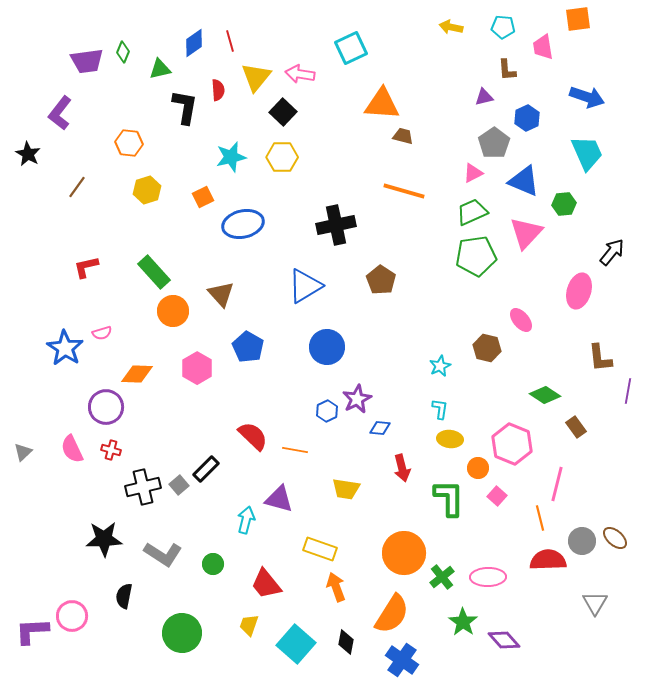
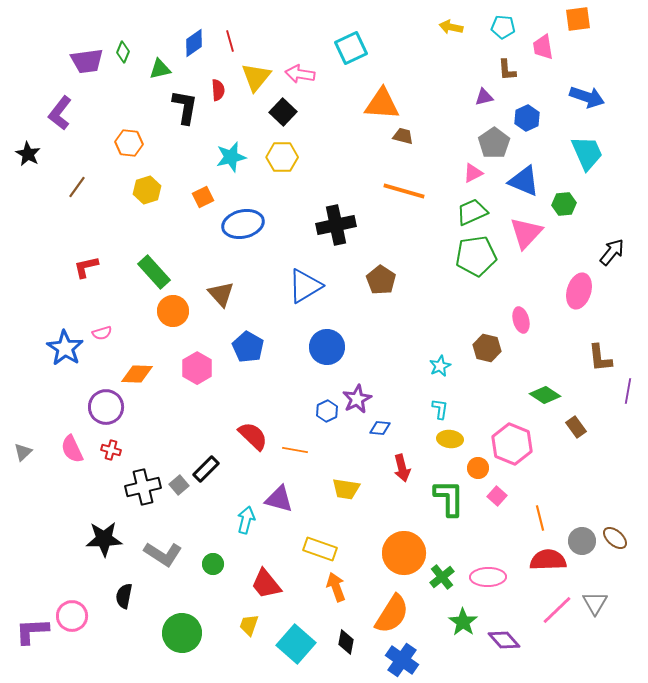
pink ellipse at (521, 320): rotated 25 degrees clockwise
pink line at (557, 484): moved 126 px down; rotated 32 degrees clockwise
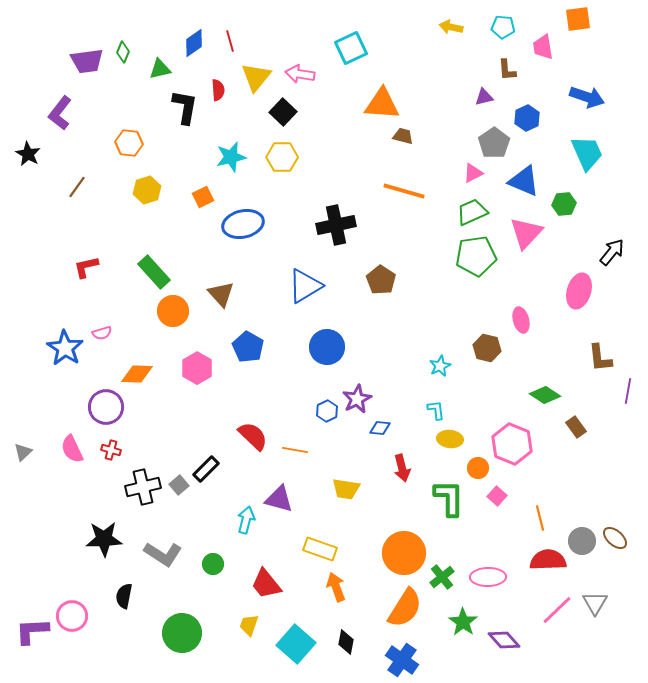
cyan L-shape at (440, 409): moved 4 px left, 1 px down; rotated 15 degrees counterclockwise
orange semicircle at (392, 614): moved 13 px right, 6 px up
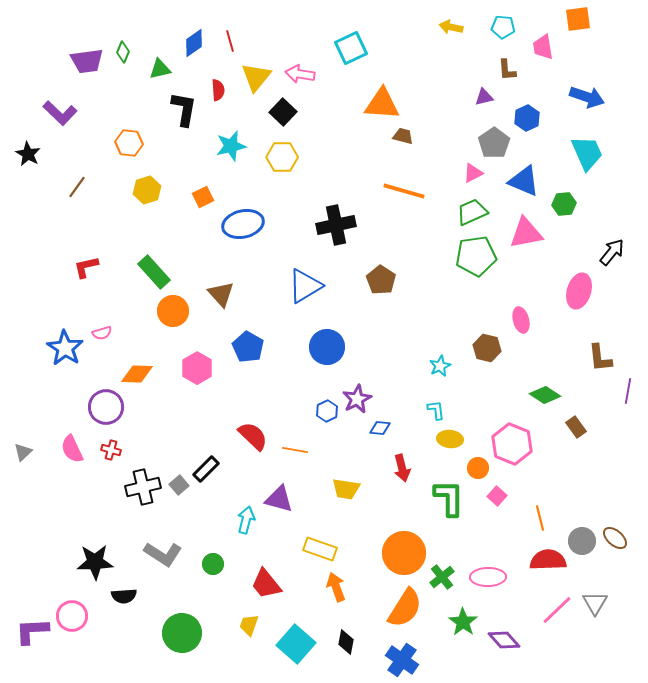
black L-shape at (185, 107): moved 1 px left, 2 px down
purple L-shape at (60, 113): rotated 84 degrees counterclockwise
cyan star at (231, 157): moved 11 px up
pink triangle at (526, 233): rotated 36 degrees clockwise
black star at (104, 539): moved 9 px left, 23 px down
black semicircle at (124, 596): rotated 105 degrees counterclockwise
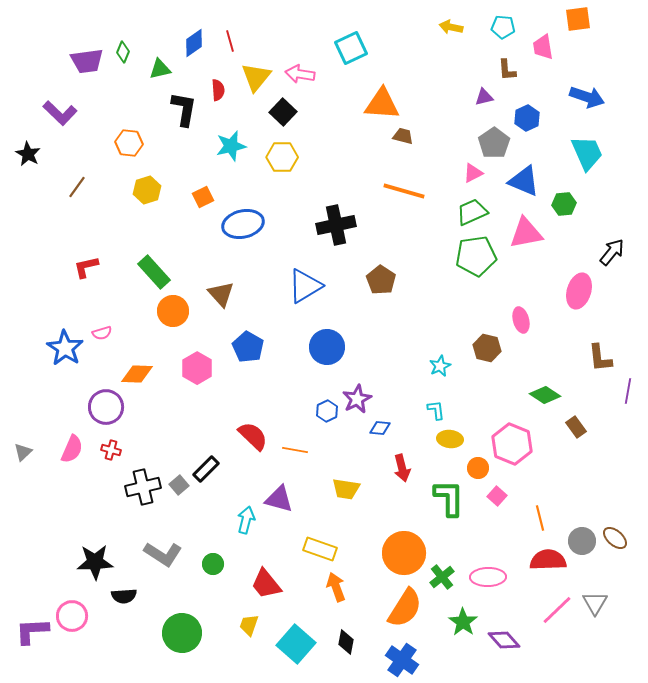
pink semicircle at (72, 449): rotated 132 degrees counterclockwise
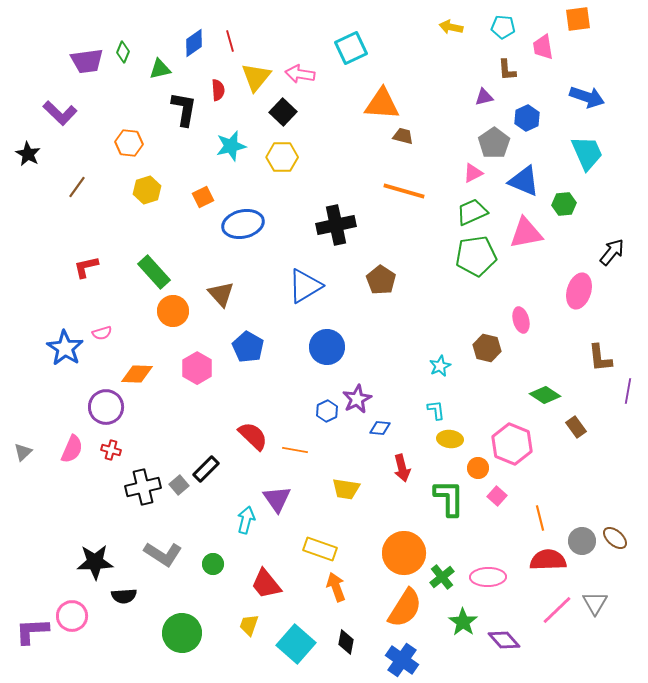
purple triangle at (279, 499): moved 2 px left; rotated 40 degrees clockwise
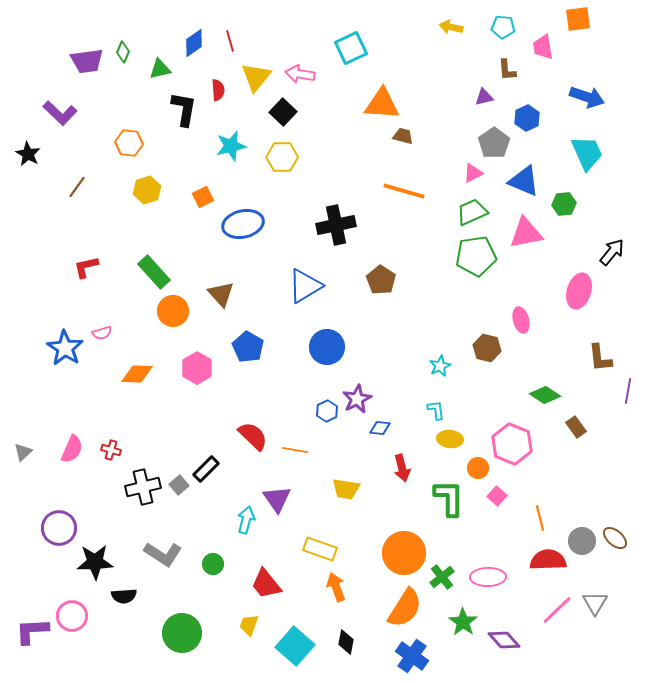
purple circle at (106, 407): moved 47 px left, 121 px down
cyan square at (296, 644): moved 1 px left, 2 px down
blue cross at (402, 660): moved 10 px right, 4 px up
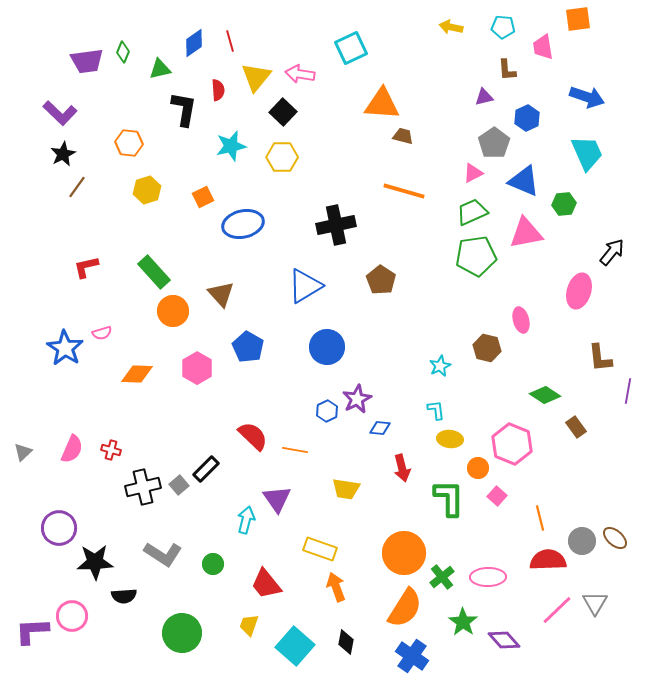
black star at (28, 154): moved 35 px right; rotated 15 degrees clockwise
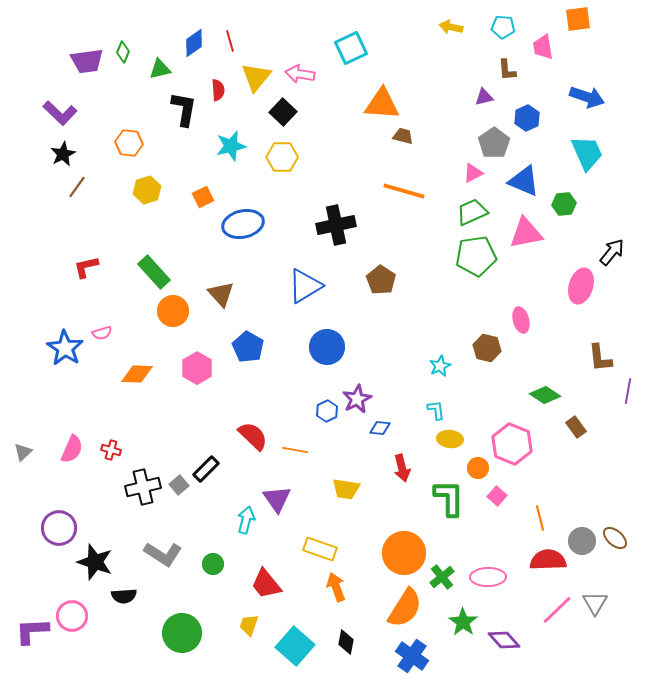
pink ellipse at (579, 291): moved 2 px right, 5 px up
black star at (95, 562): rotated 21 degrees clockwise
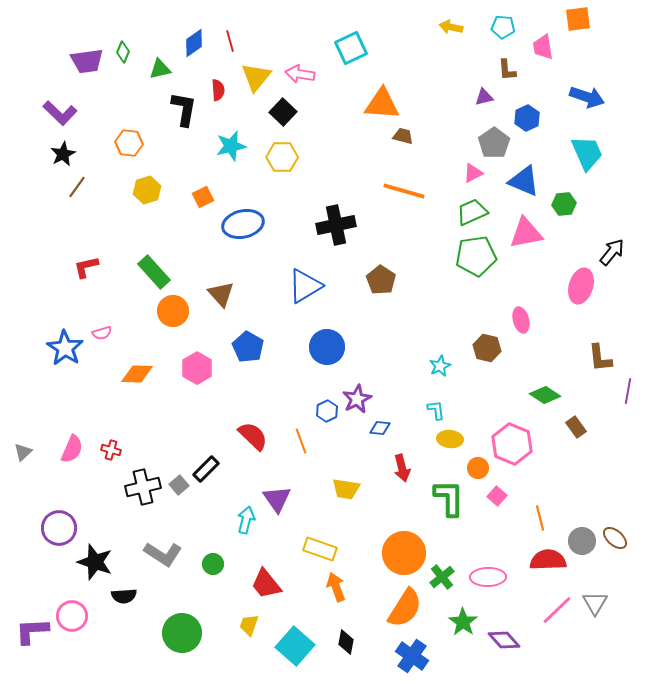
orange line at (295, 450): moved 6 px right, 9 px up; rotated 60 degrees clockwise
